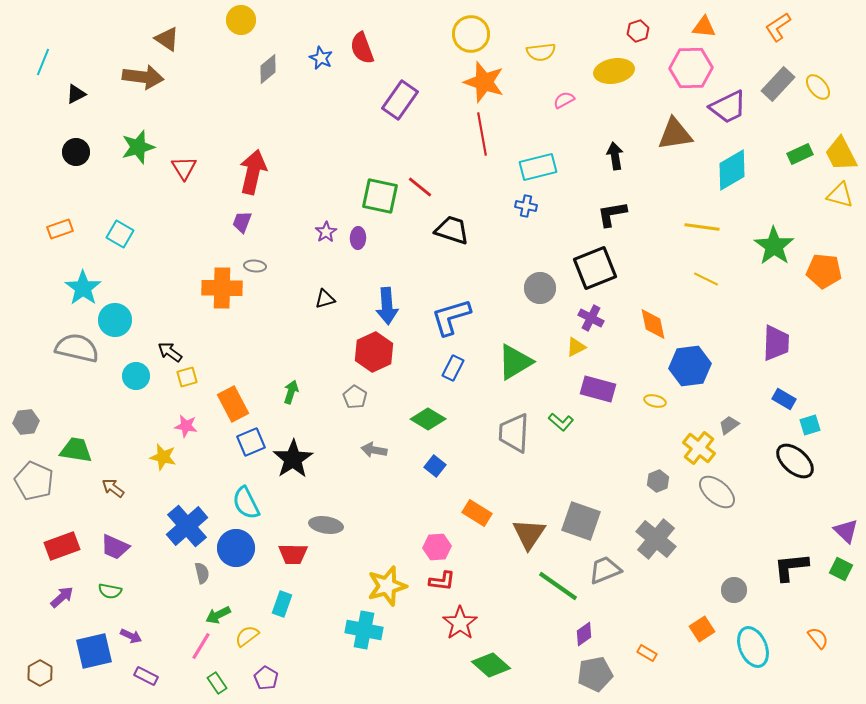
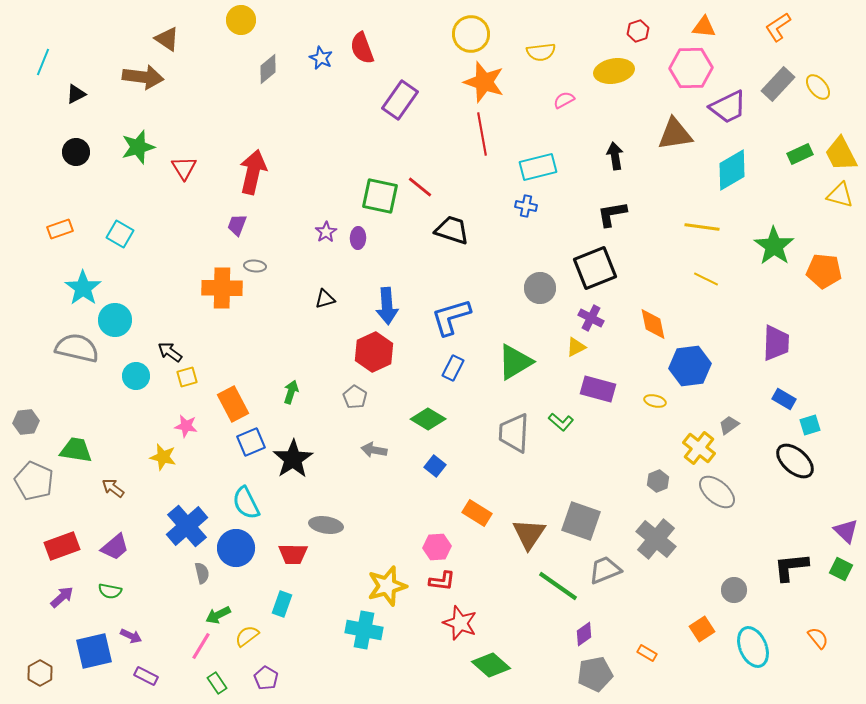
purple trapezoid at (242, 222): moved 5 px left, 3 px down
purple trapezoid at (115, 547): rotated 64 degrees counterclockwise
red star at (460, 623): rotated 16 degrees counterclockwise
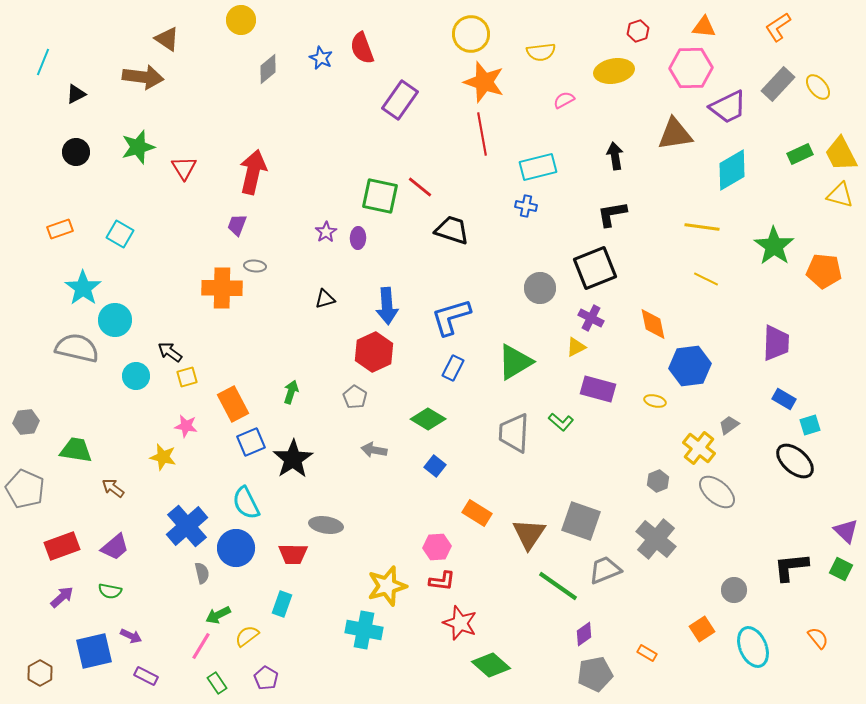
gray pentagon at (34, 481): moved 9 px left, 8 px down
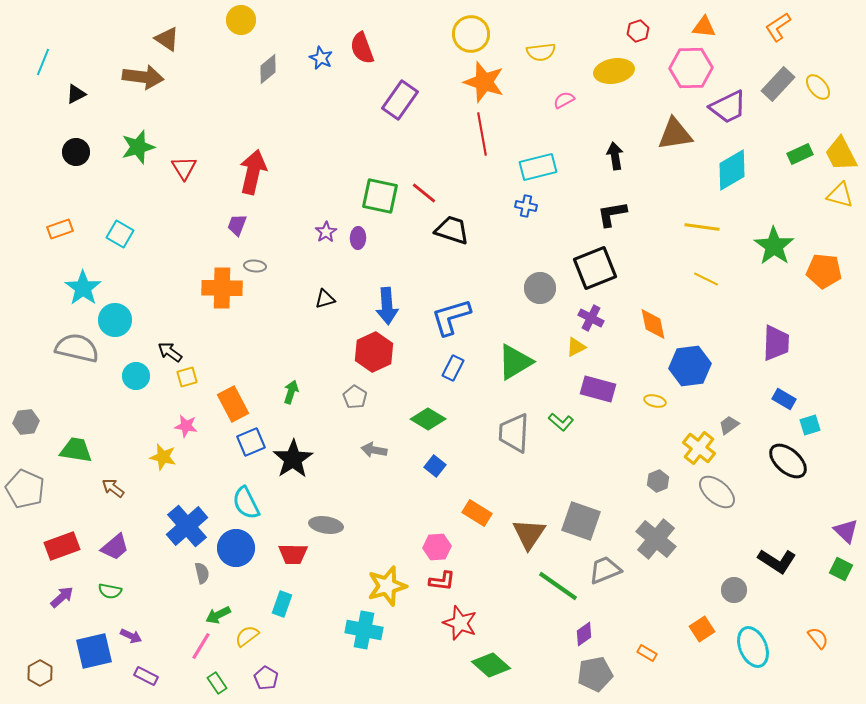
red line at (420, 187): moved 4 px right, 6 px down
black ellipse at (795, 461): moved 7 px left
black L-shape at (791, 567): moved 14 px left, 6 px up; rotated 141 degrees counterclockwise
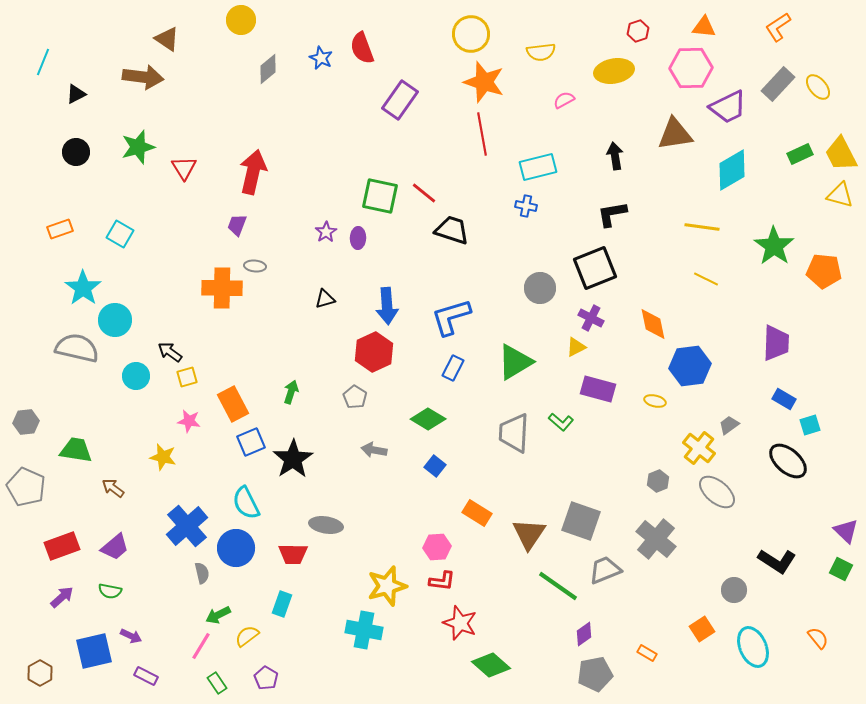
pink star at (186, 426): moved 3 px right, 5 px up
gray pentagon at (25, 489): moved 1 px right, 2 px up
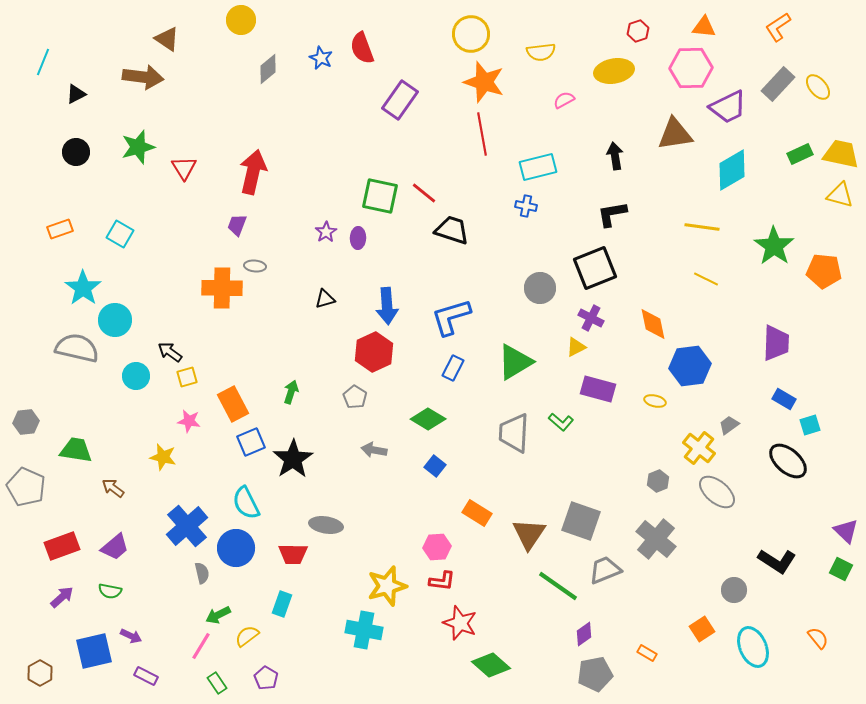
yellow trapezoid at (841, 154): rotated 129 degrees clockwise
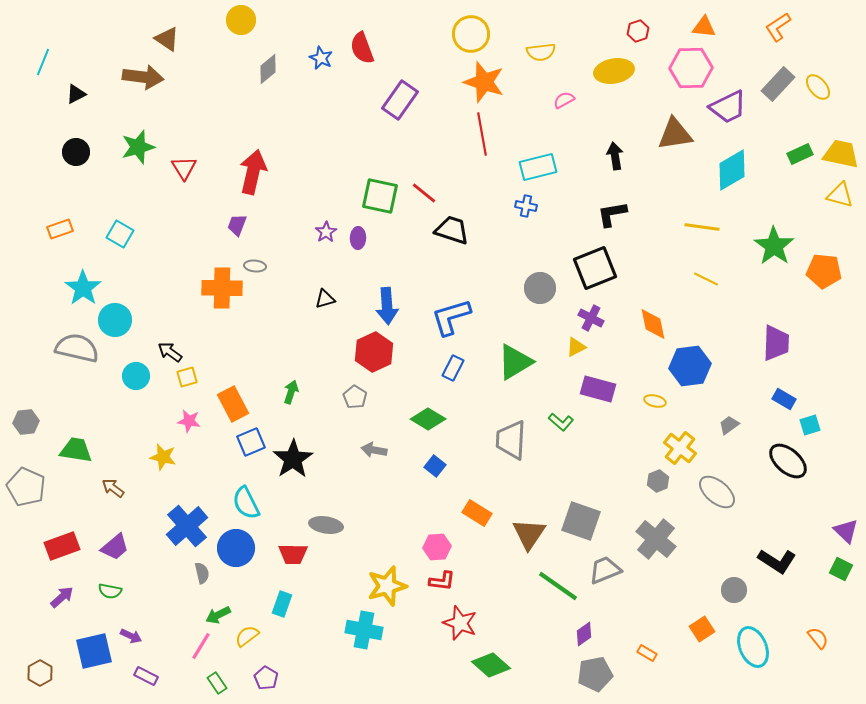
gray trapezoid at (514, 433): moved 3 px left, 7 px down
yellow cross at (699, 448): moved 19 px left
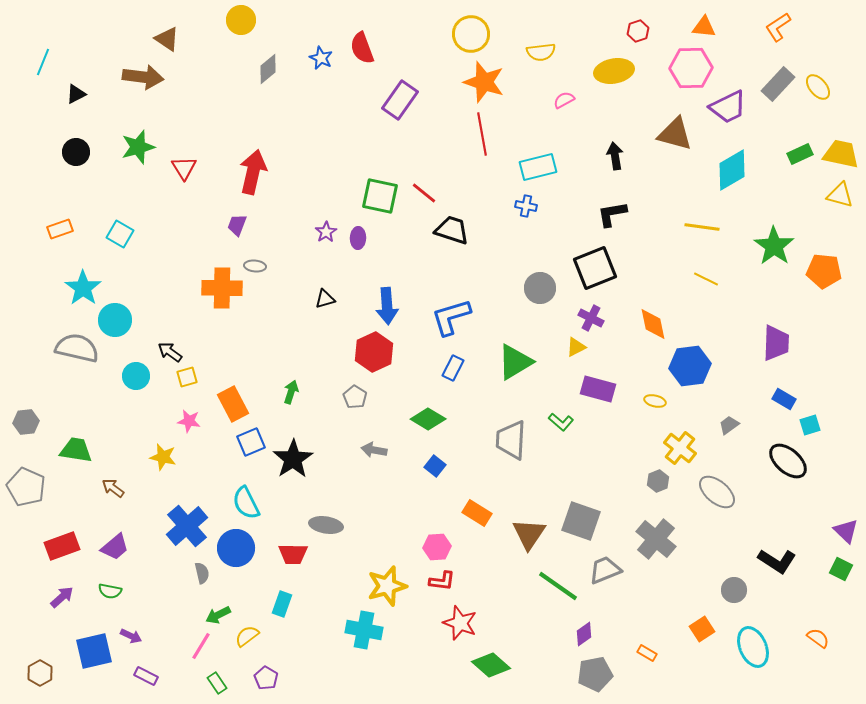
brown triangle at (675, 134): rotated 24 degrees clockwise
orange semicircle at (818, 638): rotated 15 degrees counterclockwise
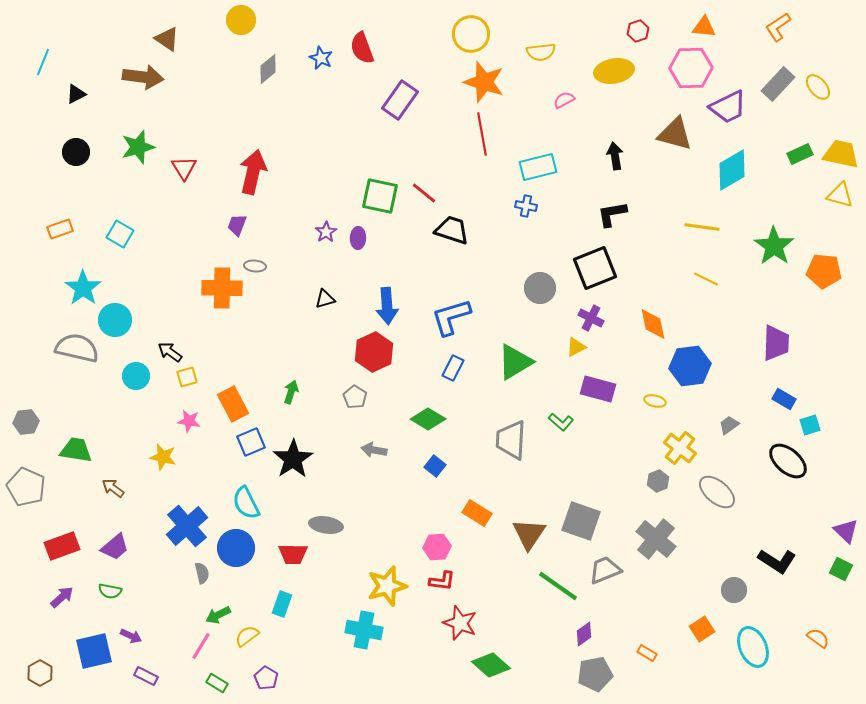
green rectangle at (217, 683): rotated 25 degrees counterclockwise
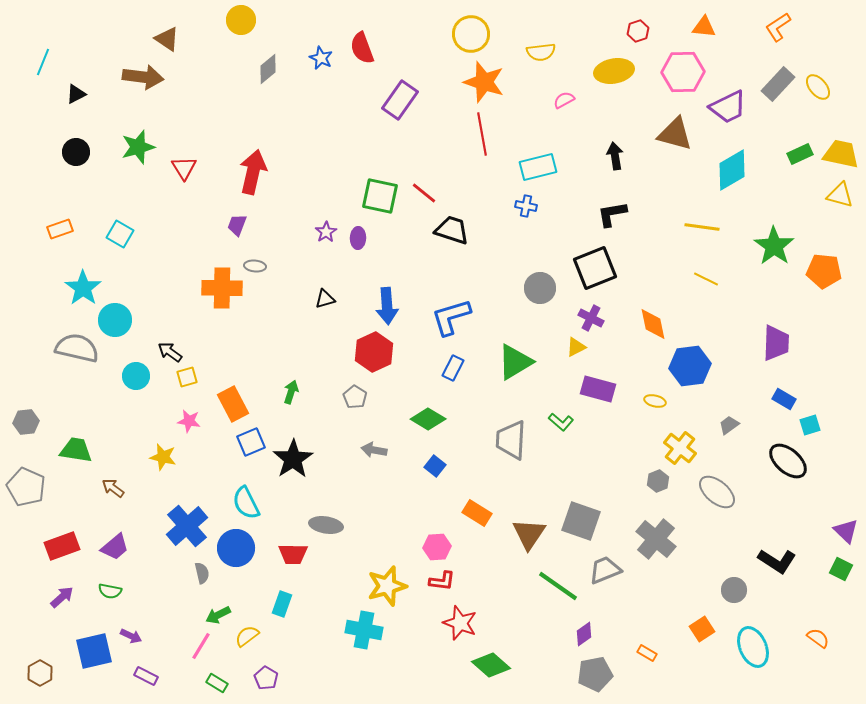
pink hexagon at (691, 68): moved 8 px left, 4 px down
